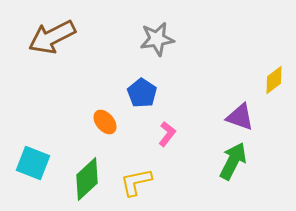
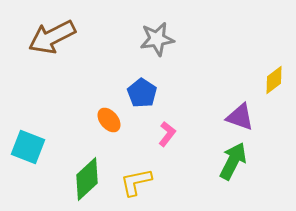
orange ellipse: moved 4 px right, 2 px up
cyan square: moved 5 px left, 16 px up
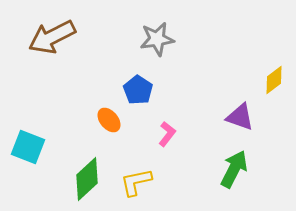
blue pentagon: moved 4 px left, 3 px up
green arrow: moved 1 px right, 8 px down
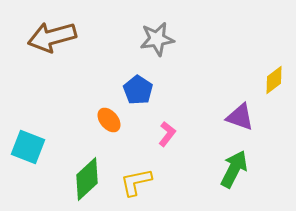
brown arrow: rotated 12 degrees clockwise
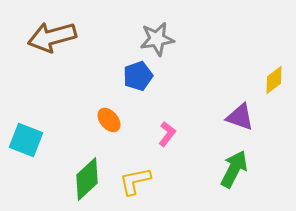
blue pentagon: moved 14 px up; rotated 20 degrees clockwise
cyan square: moved 2 px left, 7 px up
yellow L-shape: moved 1 px left, 1 px up
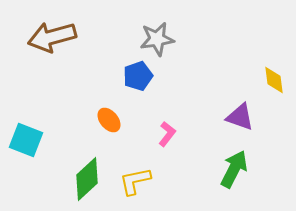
yellow diamond: rotated 60 degrees counterclockwise
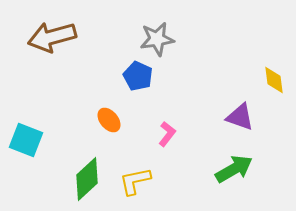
blue pentagon: rotated 28 degrees counterclockwise
green arrow: rotated 33 degrees clockwise
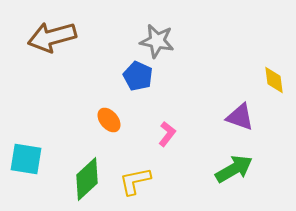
gray star: moved 2 px down; rotated 20 degrees clockwise
cyan square: moved 19 px down; rotated 12 degrees counterclockwise
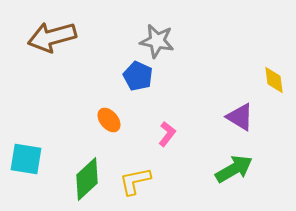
purple triangle: rotated 12 degrees clockwise
